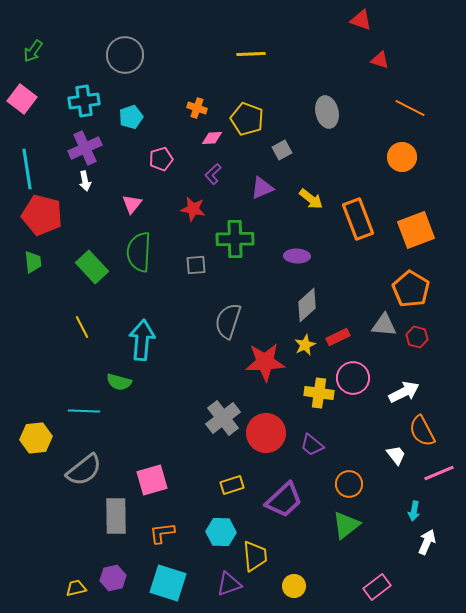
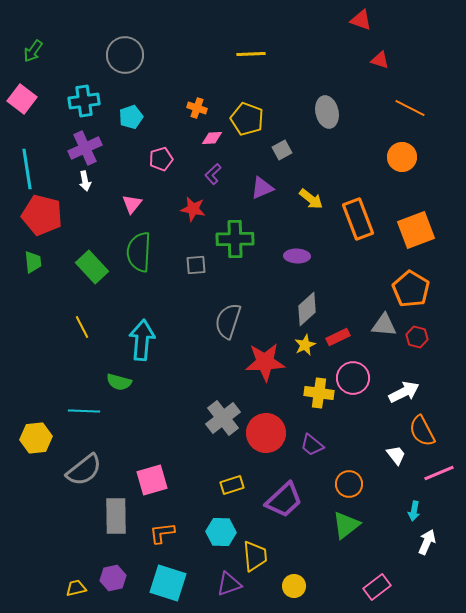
gray diamond at (307, 305): moved 4 px down
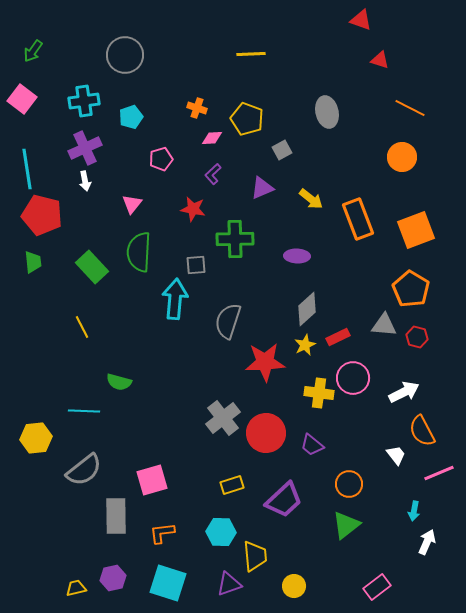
cyan arrow at (142, 340): moved 33 px right, 41 px up
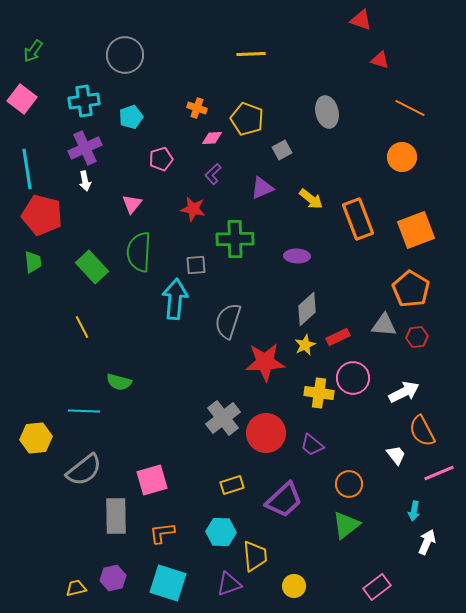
red hexagon at (417, 337): rotated 20 degrees counterclockwise
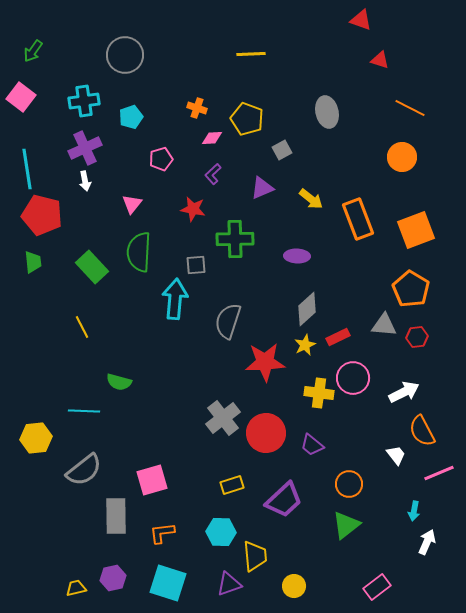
pink square at (22, 99): moved 1 px left, 2 px up
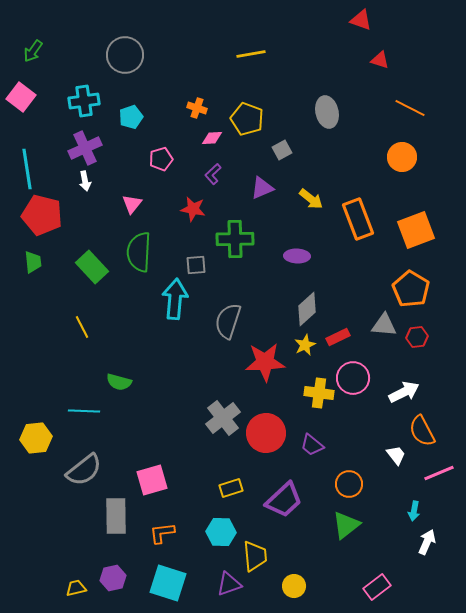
yellow line at (251, 54): rotated 8 degrees counterclockwise
yellow rectangle at (232, 485): moved 1 px left, 3 px down
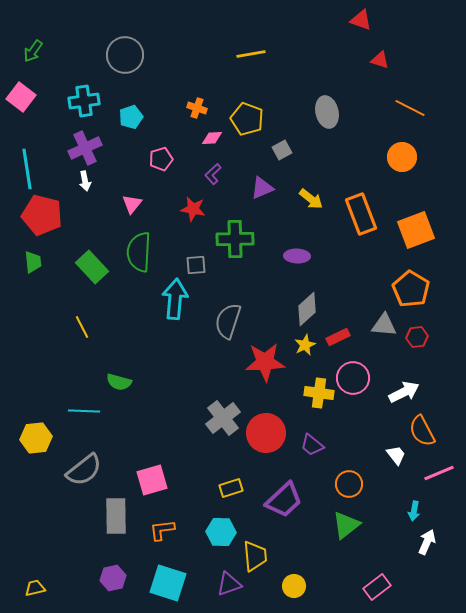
orange rectangle at (358, 219): moved 3 px right, 5 px up
orange L-shape at (162, 533): moved 3 px up
yellow trapezoid at (76, 588): moved 41 px left
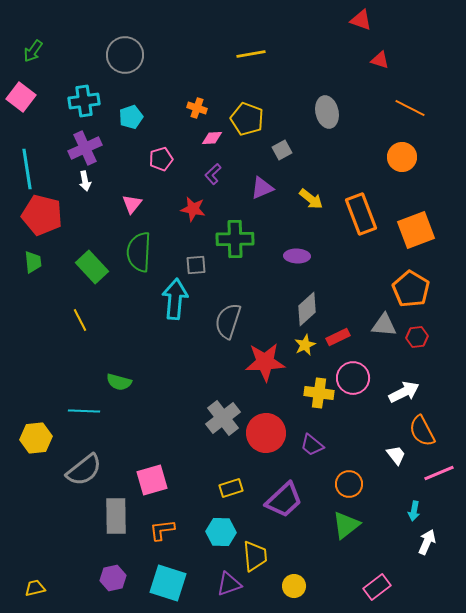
yellow line at (82, 327): moved 2 px left, 7 px up
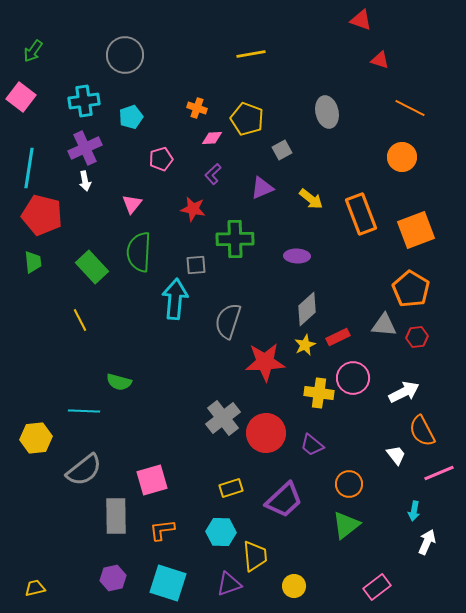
cyan line at (27, 169): moved 2 px right, 1 px up; rotated 18 degrees clockwise
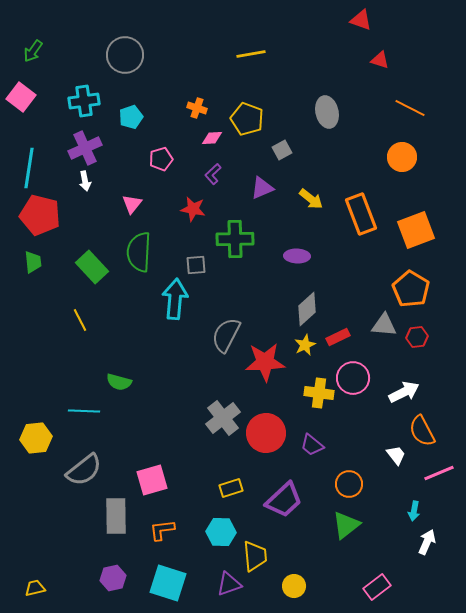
red pentagon at (42, 215): moved 2 px left
gray semicircle at (228, 321): moved 2 px left, 14 px down; rotated 9 degrees clockwise
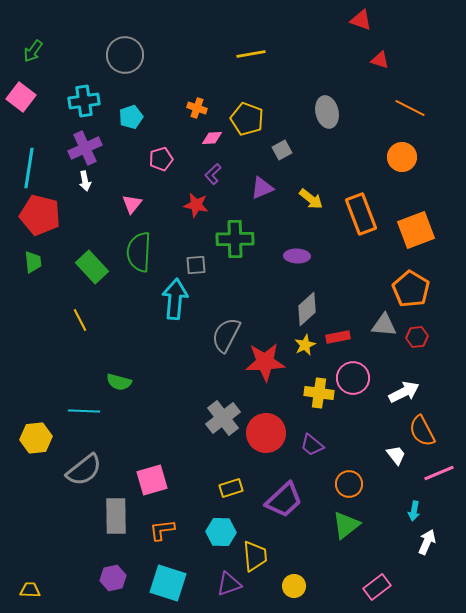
red star at (193, 209): moved 3 px right, 4 px up
red rectangle at (338, 337): rotated 15 degrees clockwise
yellow trapezoid at (35, 588): moved 5 px left, 2 px down; rotated 15 degrees clockwise
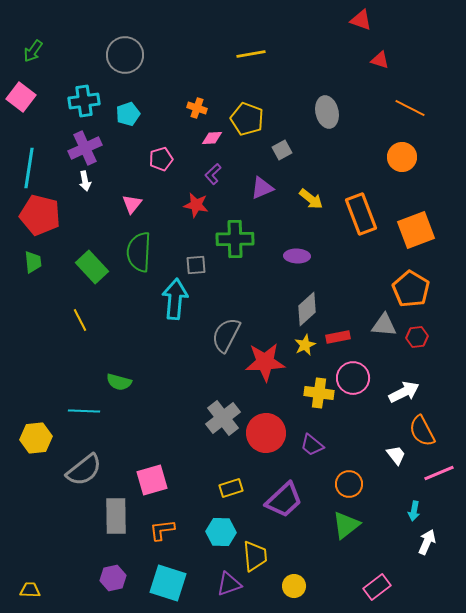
cyan pentagon at (131, 117): moved 3 px left, 3 px up
